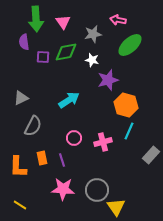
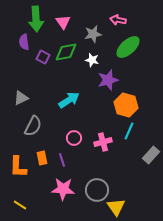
green ellipse: moved 2 px left, 2 px down
purple square: rotated 24 degrees clockwise
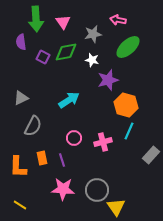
purple semicircle: moved 3 px left
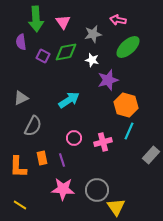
purple square: moved 1 px up
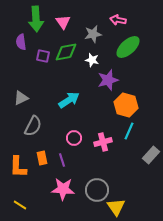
purple square: rotated 16 degrees counterclockwise
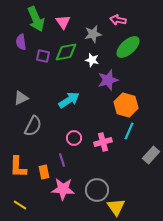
green arrow: rotated 20 degrees counterclockwise
orange rectangle: moved 2 px right, 14 px down
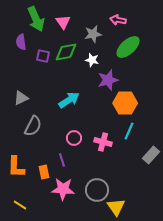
orange hexagon: moved 1 px left, 2 px up; rotated 15 degrees counterclockwise
pink cross: rotated 30 degrees clockwise
orange L-shape: moved 2 px left
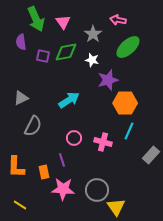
gray star: rotated 24 degrees counterclockwise
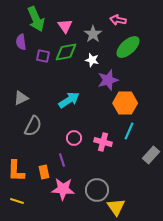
pink triangle: moved 2 px right, 4 px down
orange L-shape: moved 4 px down
yellow line: moved 3 px left, 4 px up; rotated 16 degrees counterclockwise
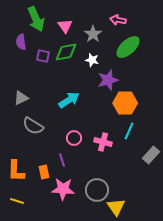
gray semicircle: rotated 95 degrees clockwise
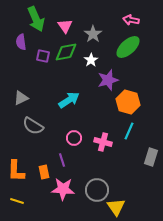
pink arrow: moved 13 px right
white star: moved 1 px left; rotated 24 degrees clockwise
orange hexagon: moved 3 px right, 1 px up; rotated 15 degrees clockwise
gray rectangle: moved 2 px down; rotated 24 degrees counterclockwise
